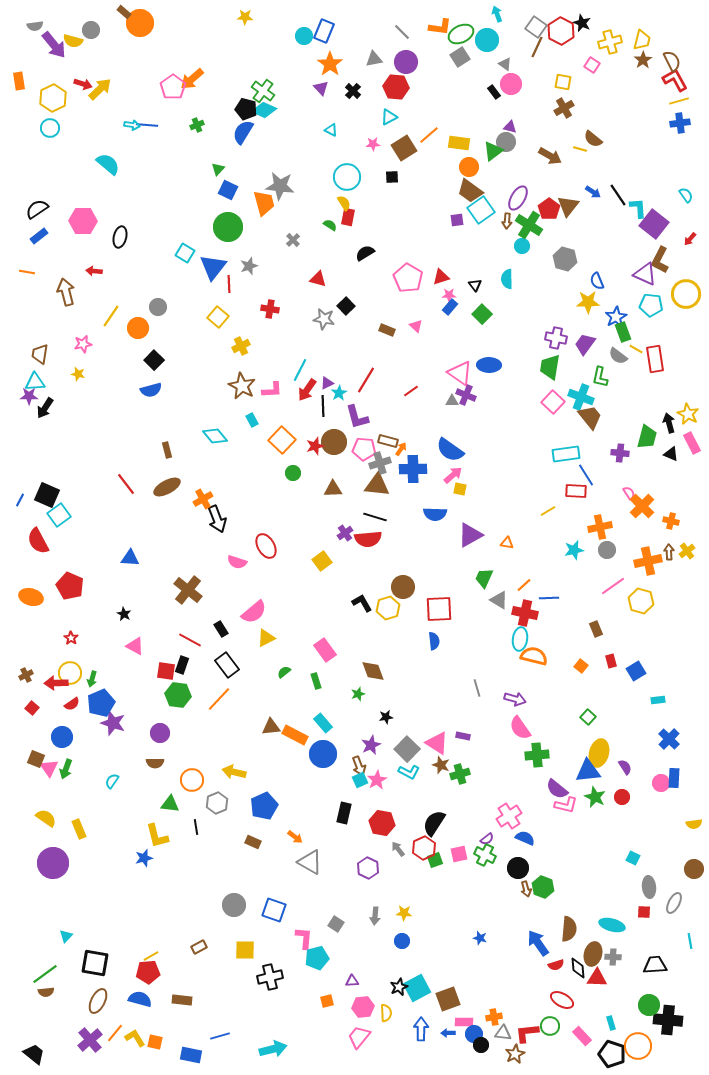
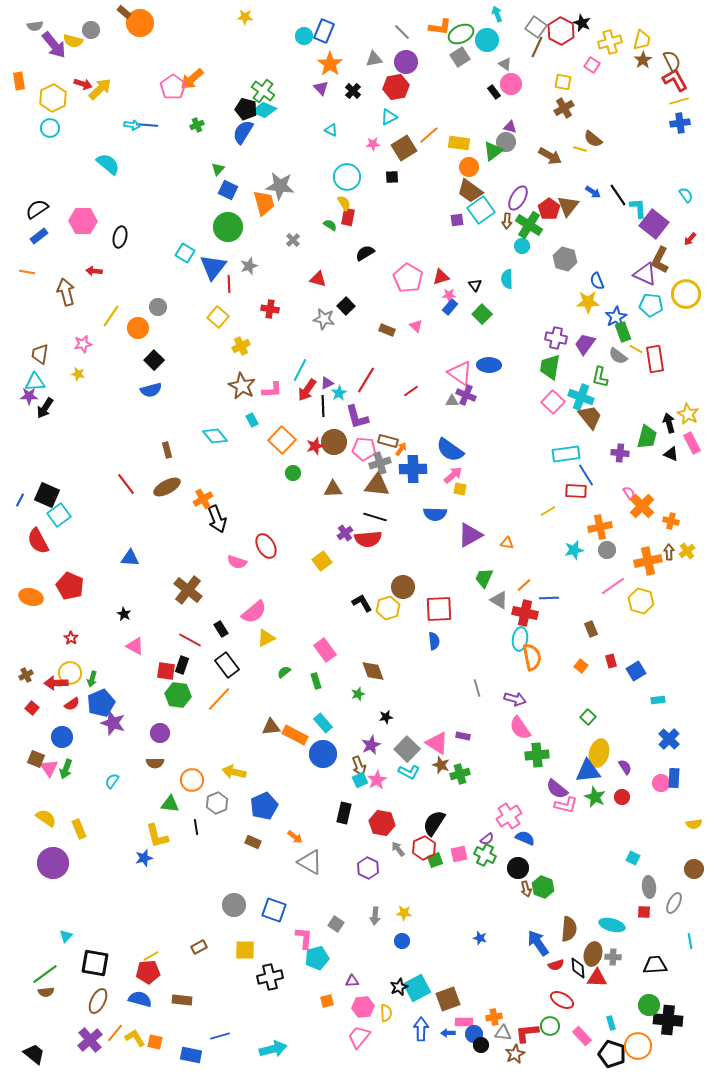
red hexagon at (396, 87): rotated 15 degrees counterclockwise
brown rectangle at (596, 629): moved 5 px left
orange semicircle at (534, 656): moved 2 px left, 1 px down; rotated 64 degrees clockwise
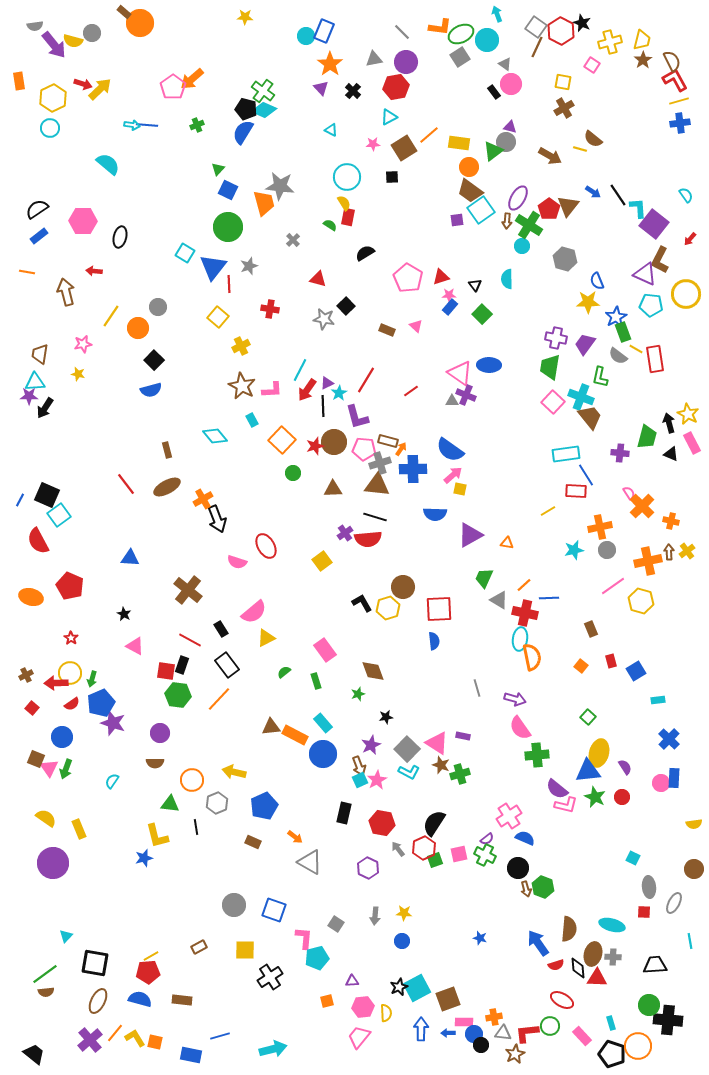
gray circle at (91, 30): moved 1 px right, 3 px down
cyan circle at (304, 36): moved 2 px right
black cross at (270, 977): rotated 20 degrees counterclockwise
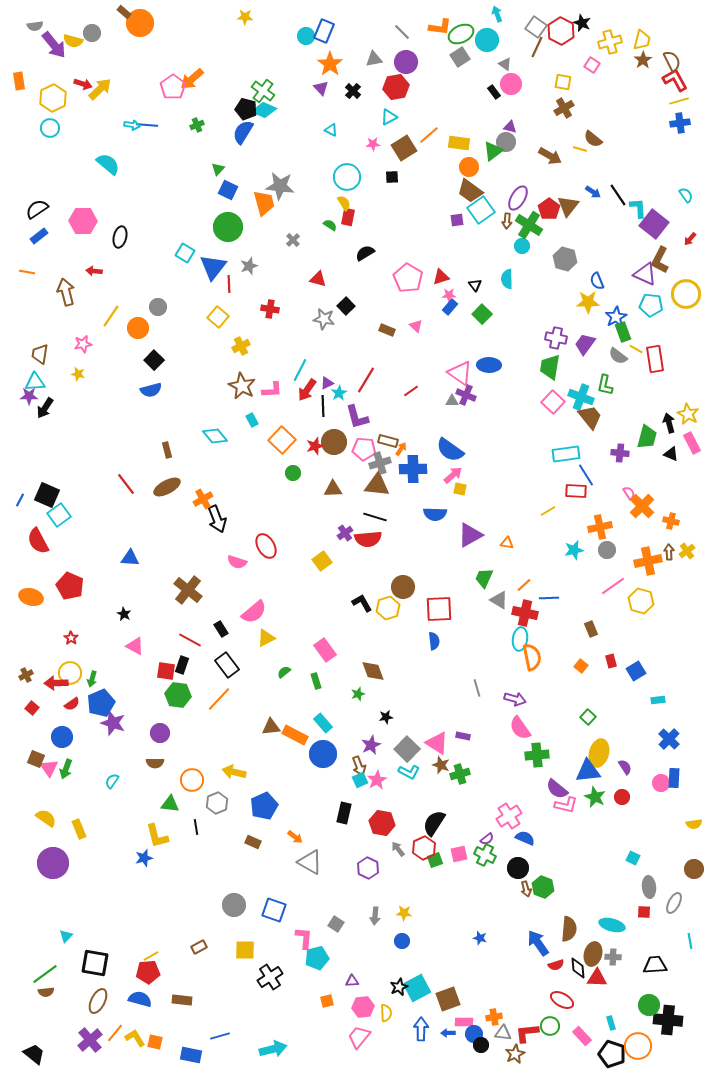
green L-shape at (600, 377): moved 5 px right, 8 px down
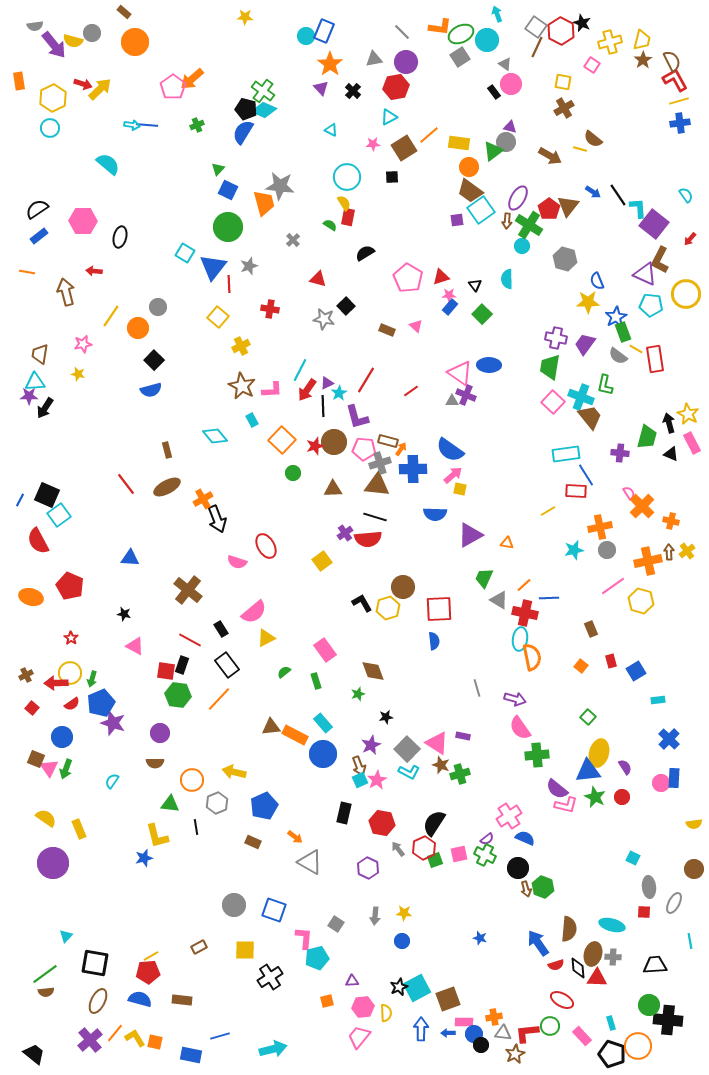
orange circle at (140, 23): moved 5 px left, 19 px down
black star at (124, 614): rotated 16 degrees counterclockwise
